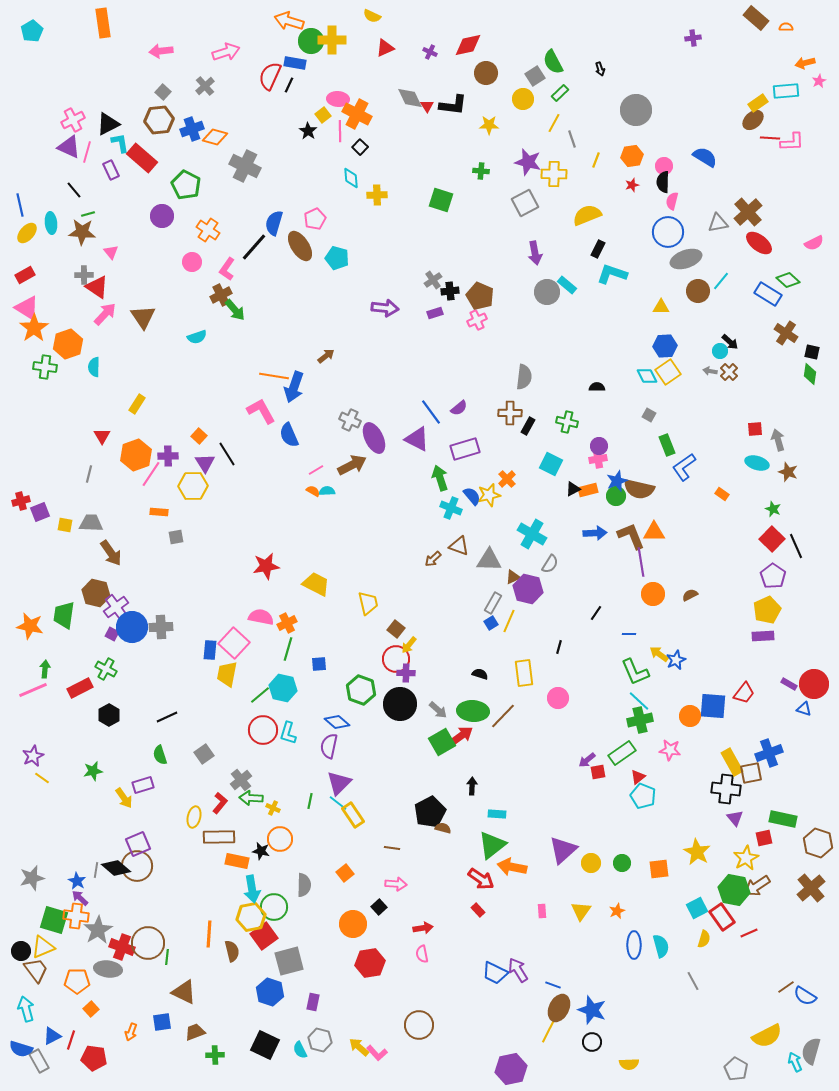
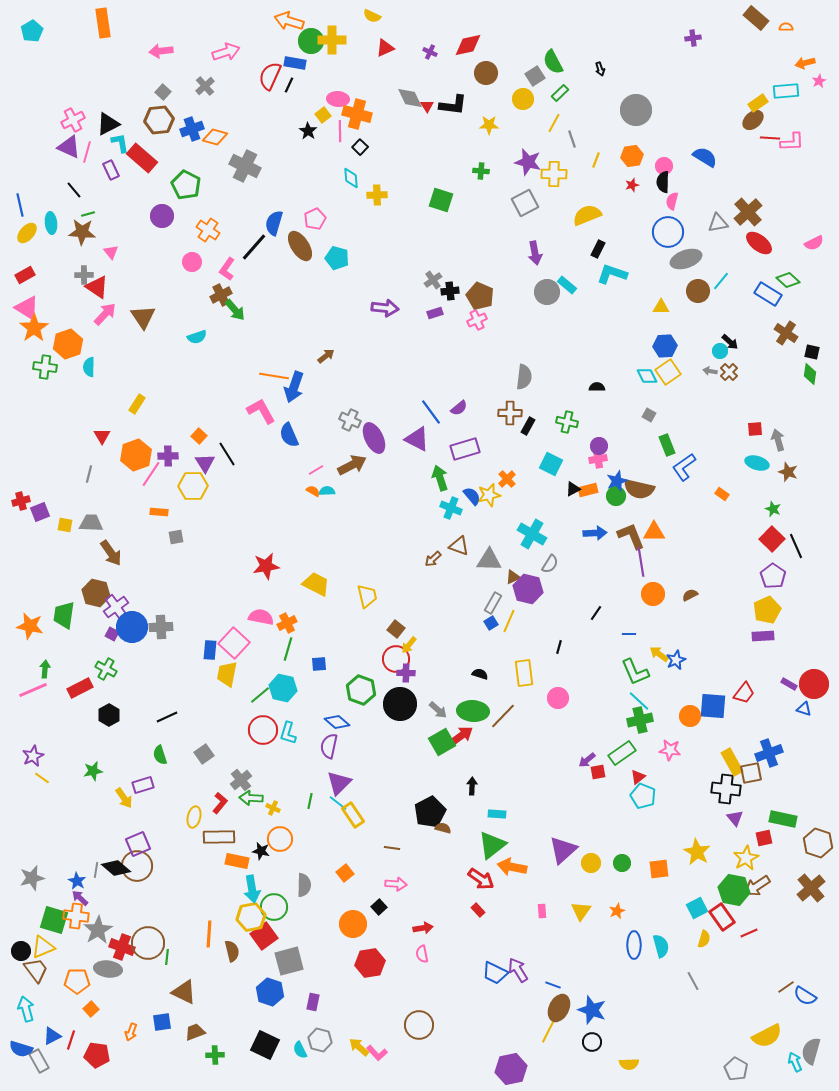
orange cross at (357, 114): rotated 12 degrees counterclockwise
cyan semicircle at (94, 367): moved 5 px left
yellow trapezoid at (368, 603): moved 1 px left, 7 px up
red pentagon at (94, 1058): moved 3 px right, 3 px up
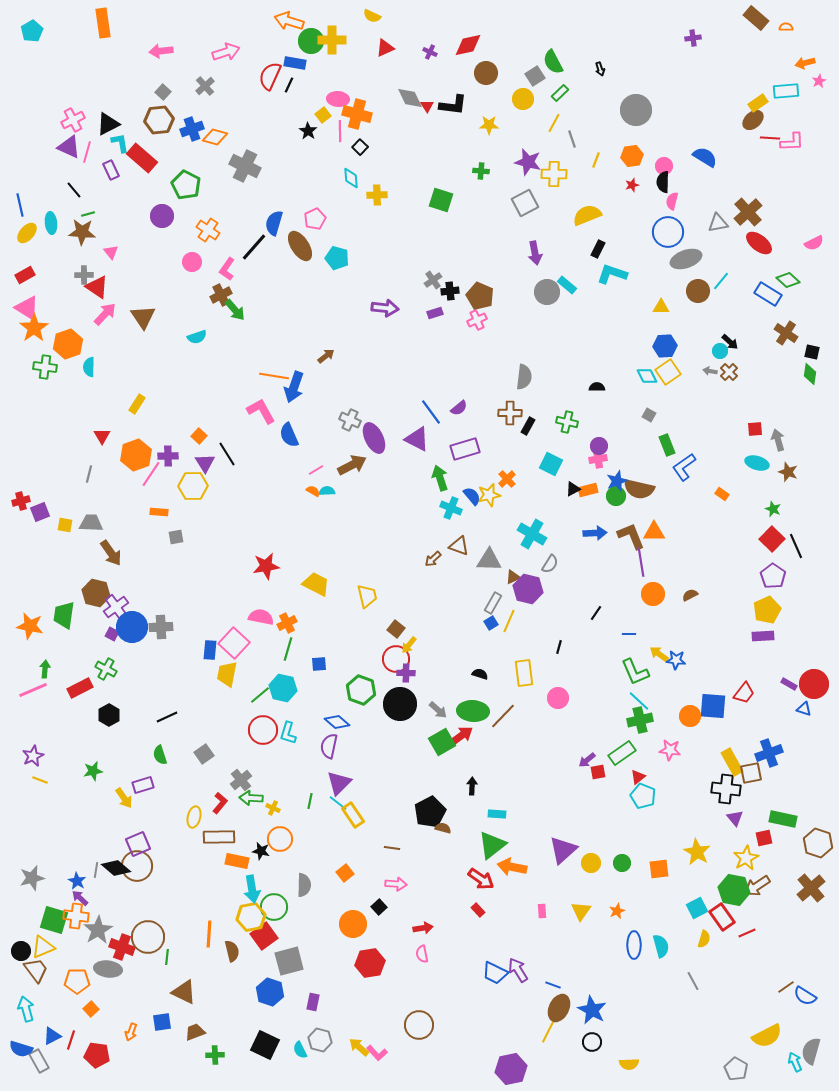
blue star at (676, 660): rotated 30 degrees clockwise
yellow line at (42, 778): moved 2 px left, 2 px down; rotated 14 degrees counterclockwise
red line at (749, 933): moved 2 px left
brown circle at (148, 943): moved 6 px up
blue star at (592, 1010): rotated 8 degrees clockwise
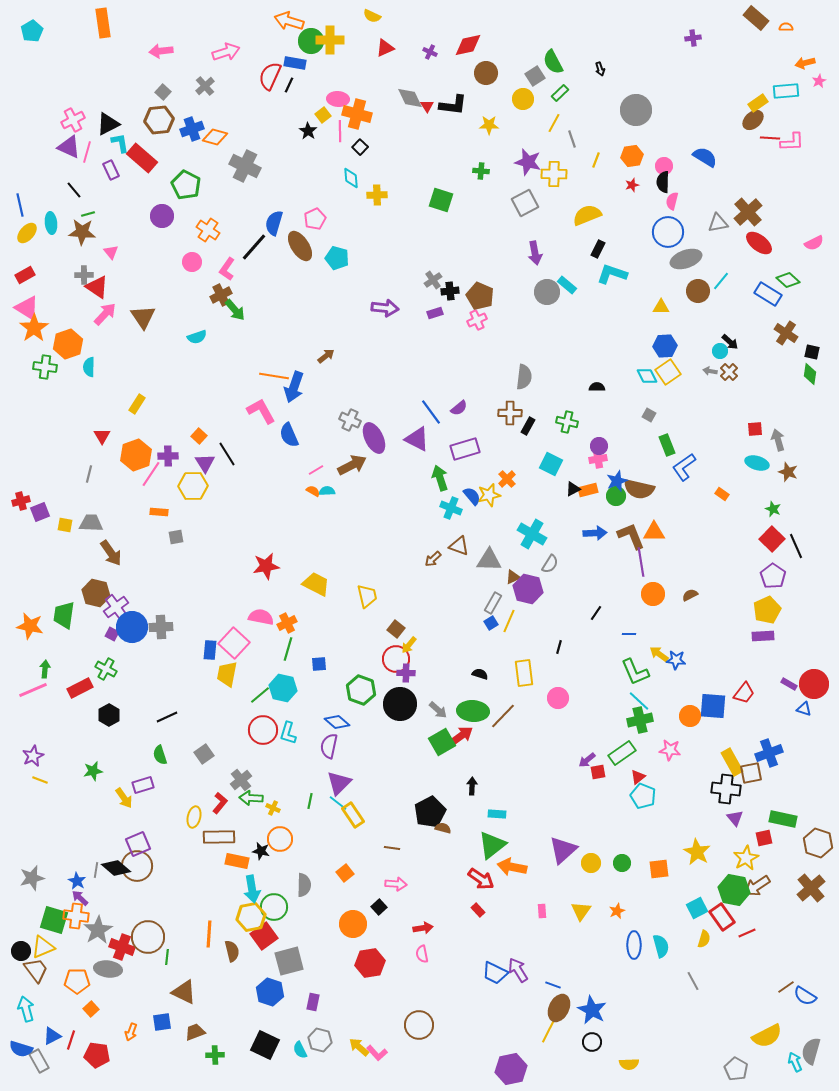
yellow cross at (332, 40): moved 2 px left
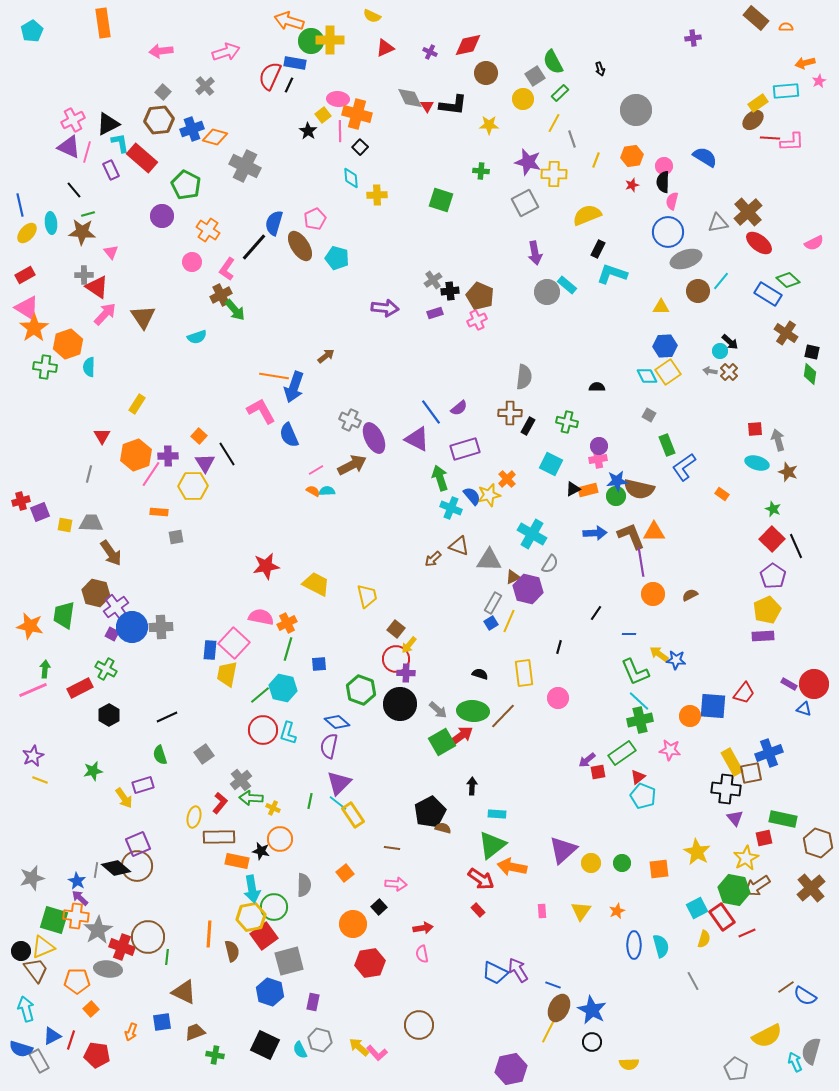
blue star at (617, 481): rotated 15 degrees clockwise
green cross at (215, 1055): rotated 12 degrees clockwise
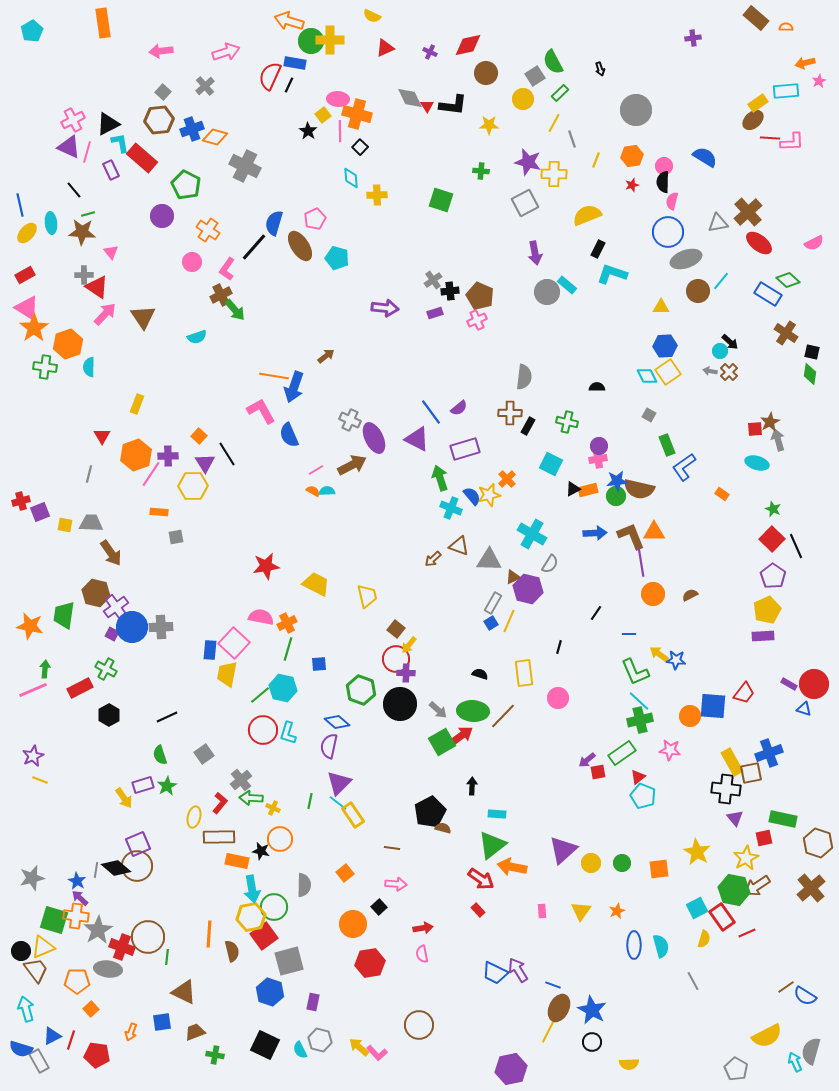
yellow rectangle at (137, 404): rotated 12 degrees counterclockwise
brown star at (788, 472): moved 18 px left, 50 px up; rotated 24 degrees clockwise
green star at (93, 771): moved 74 px right, 15 px down; rotated 18 degrees counterclockwise
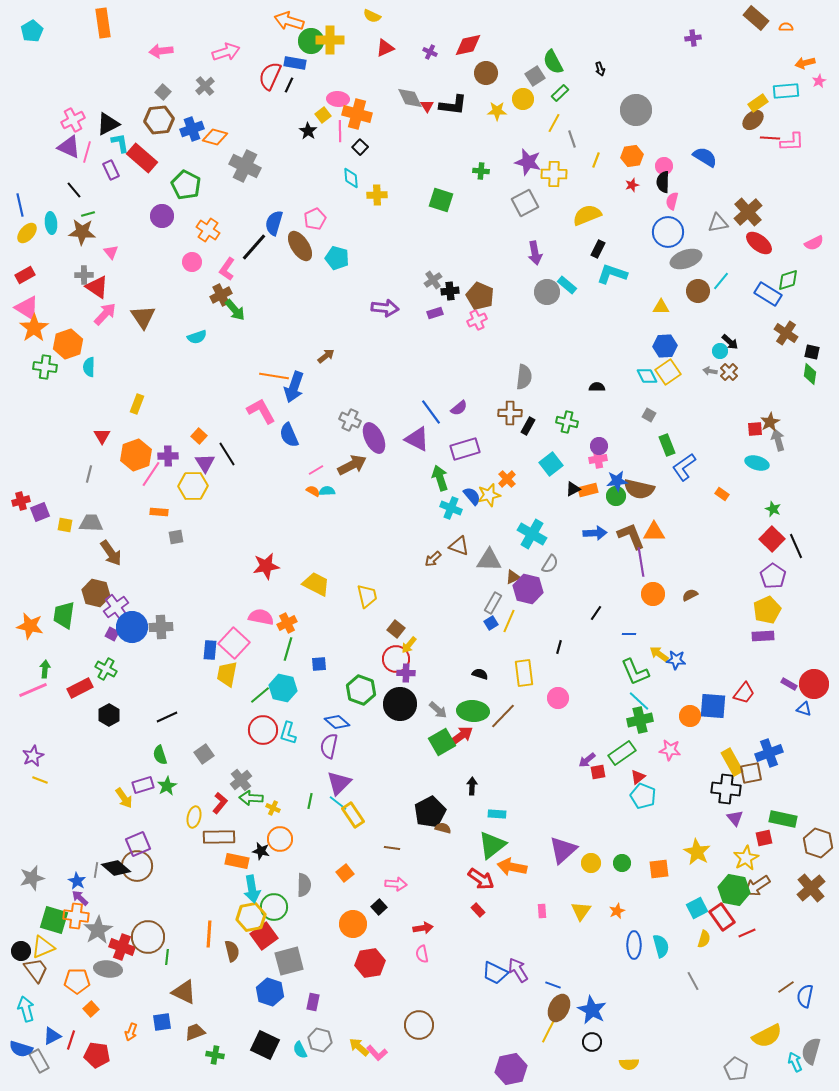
yellow star at (489, 125): moved 8 px right, 14 px up
green diamond at (788, 280): rotated 60 degrees counterclockwise
cyan square at (551, 464): rotated 25 degrees clockwise
blue semicircle at (805, 996): rotated 70 degrees clockwise
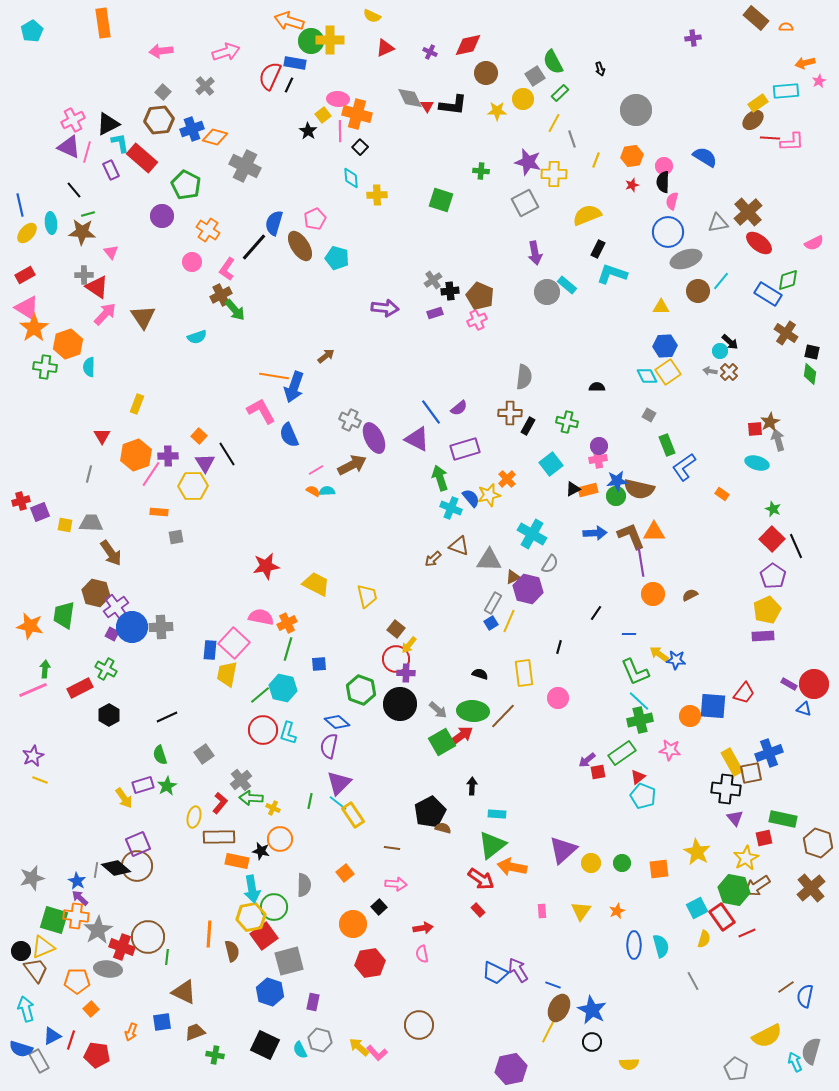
blue semicircle at (472, 496): moved 1 px left, 2 px down
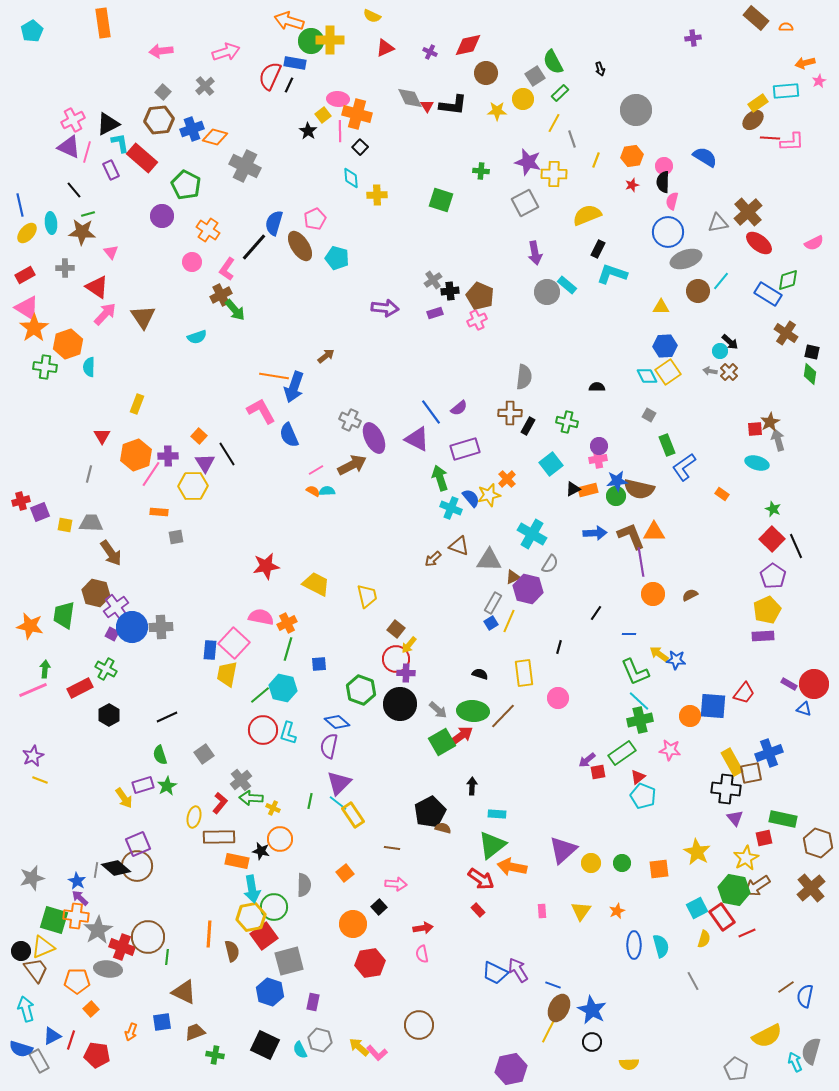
gray cross at (84, 275): moved 19 px left, 7 px up
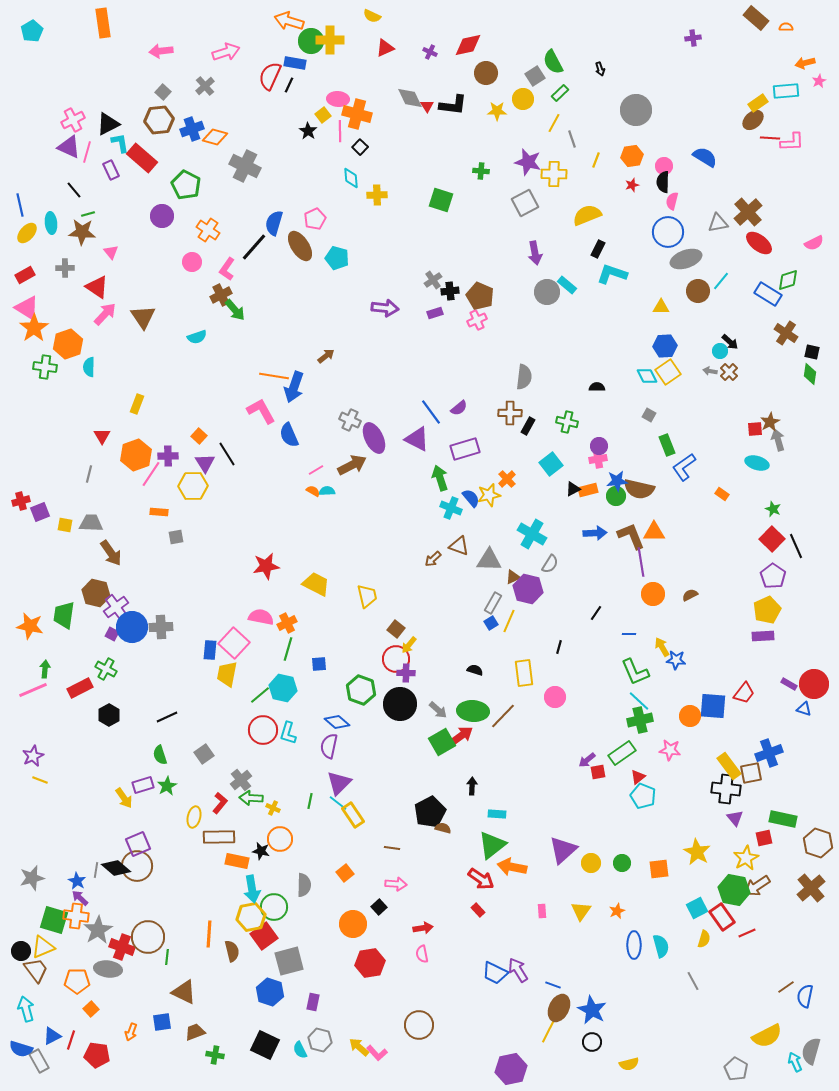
yellow arrow at (659, 654): moved 3 px right, 7 px up; rotated 24 degrees clockwise
black semicircle at (480, 674): moved 5 px left, 4 px up
pink circle at (558, 698): moved 3 px left, 1 px up
yellow rectangle at (732, 762): moved 3 px left, 4 px down; rotated 8 degrees counterclockwise
yellow semicircle at (629, 1064): rotated 12 degrees counterclockwise
